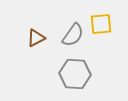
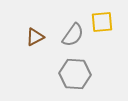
yellow square: moved 1 px right, 2 px up
brown triangle: moved 1 px left, 1 px up
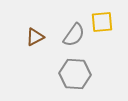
gray semicircle: moved 1 px right
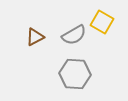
yellow square: rotated 35 degrees clockwise
gray semicircle: rotated 25 degrees clockwise
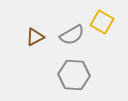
gray semicircle: moved 2 px left
gray hexagon: moved 1 px left, 1 px down
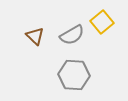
yellow square: rotated 20 degrees clockwise
brown triangle: moved 1 px up; rotated 48 degrees counterclockwise
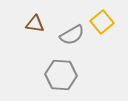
brown triangle: moved 12 px up; rotated 36 degrees counterclockwise
gray hexagon: moved 13 px left
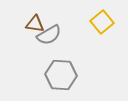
gray semicircle: moved 23 px left
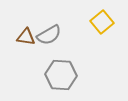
brown triangle: moved 9 px left, 13 px down
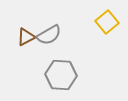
yellow square: moved 5 px right
brown triangle: rotated 36 degrees counterclockwise
